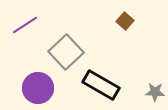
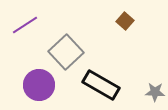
purple circle: moved 1 px right, 3 px up
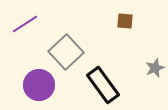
brown square: rotated 36 degrees counterclockwise
purple line: moved 1 px up
black rectangle: moved 2 px right; rotated 24 degrees clockwise
gray star: moved 24 px up; rotated 24 degrees counterclockwise
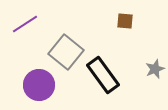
gray square: rotated 8 degrees counterclockwise
gray star: moved 1 px down
black rectangle: moved 10 px up
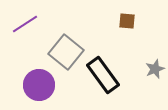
brown square: moved 2 px right
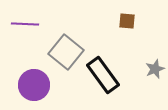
purple line: rotated 36 degrees clockwise
purple circle: moved 5 px left
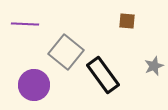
gray star: moved 1 px left, 3 px up
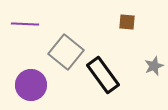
brown square: moved 1 px down
purple circle: moved 3 px left
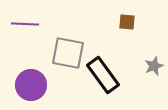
gray square: moved 2 px right, 1 px down; rotated 28 degrees counterclockwise
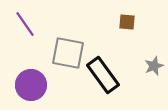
purple line: rotated 52 degrees clockwise
